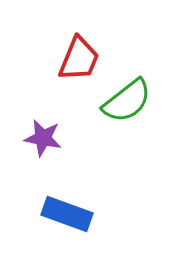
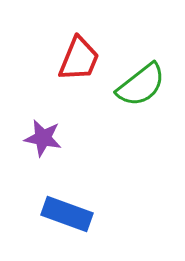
green semicircle: moved 14 px right, 16 px up
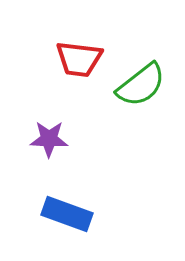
red trapezoid: rotated 75 degrees clockwise
purple star: moved 6 px right, 1 px down; rotated 9 degrees counterclockwise
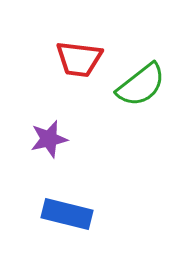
purple star: rotated 15 degrees counterclockwise
blue rectangle: rotated 6 degrees counterclockwise
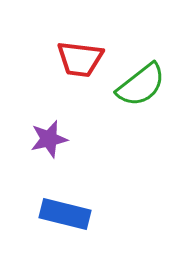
red trapezoid: moved 1 px right
blue rectangle: moved 2 px left
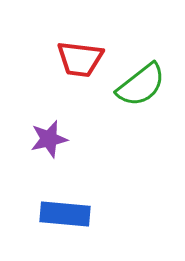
blue rectangle: rotated 9 degrees counterclockwise
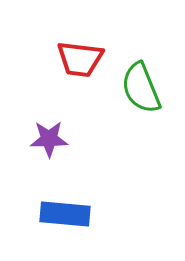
green semicircle: moved 3 px down; rotated 106 degrees clockwise
purple star: rotated 12 degrees clockwise
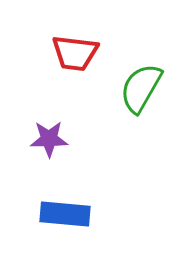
red trapezoid: moved 5 px left, 6 px up
green semicircle: rotated 52 degrees clockwise
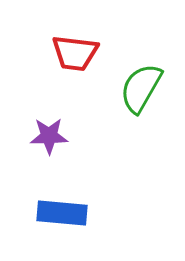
purple star: moved 3 px up
blue rectangle: moved 3 px left, 1 px up
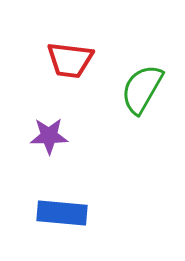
red trapezoid: moved 5 px left, 7 px down
green semicircle: moved 1 px right, 1 px down
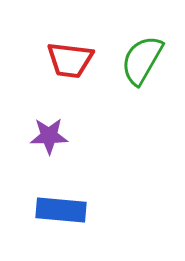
green semicircle: moved 29 px up
blue rectangle: moved 1 px left, 3 px up
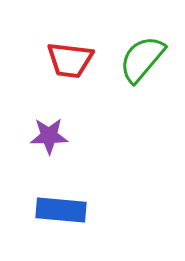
green semicircle: moved 1 px up; rotated 10 degrees clockwise
